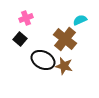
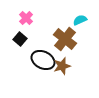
pink cross: rotated 24 degrees counterclockwise
brown star: moved 2 px left; rotated 30 degrees counterclockwise
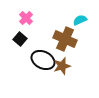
brown cross: rotated 15 degrees counterclockwise
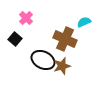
cyan semicircle: moved 4 px right, 2 px down
black square: moved 5 px left
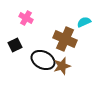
pink cross: rotated 16 degrees counterclockwise
black square: moved 6 px down; rotated 24 degrees clockwise
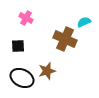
black square: moved 3 px right, 1 px down; rotated 24 degrees clockwise
black ellipse: moved 21 px left, 18 px down
brown star: moved 15 px left, 5 px down
